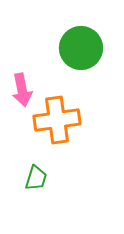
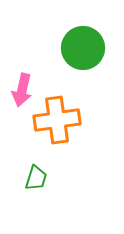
green circle: moved 2 px right
pink arrow: rotated 24 degrees clockwise
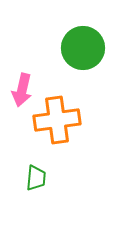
green trapezoid: rotated 12 degrees counterclockwise
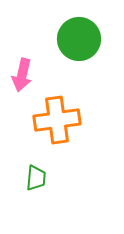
green circle: moved 4 px left, 9 px up
pink arrow: moved 15 px up
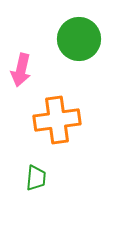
pink arrow: moved 1 px left, 5 px up
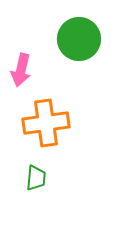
orange cross: moved 11 px left, 3 px down
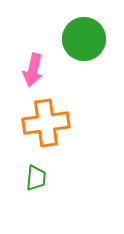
green circle: moved 5 px right
pink arrow: moved 12 px right
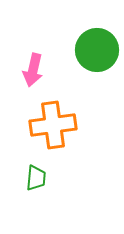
green circle: moved 13 px right, 11 px down
orange cross: moved 7 px right, 2 px down
